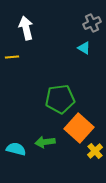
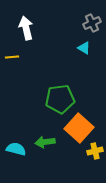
yellow cross: rotated 28 degrees clockwise
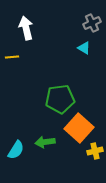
cyan semicircle: moved 1 px down; rotated 108 degrees clockwise
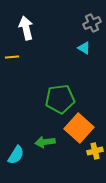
cyan semicircle: moved 5 px down
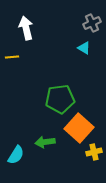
yellow cross: moved 1 px left, 1 px down
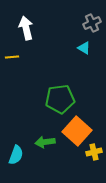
orange square: moved 2 px left, 3 px down
cyan semicircle: rotated 12 degrees counterclockwise
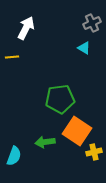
white arrow: rotated 40 degrees clockwise
orange square: rotated 8 degrees counterclockwise
cyan semicircle: moved 2 px left, 1 px down
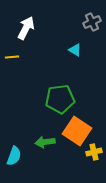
gray cross: moved 1 px up
cyan triangle: moved 9 px left, 2 px down
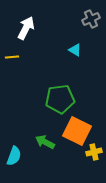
gray cross: moved 1 px left, 3 px up
orange square: rotated 8 degrees counterclockwise
green arrow: rotated 36 degrees clockwise
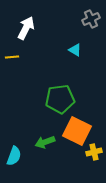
green arrow: rotated 48 degrees counterclockwise
